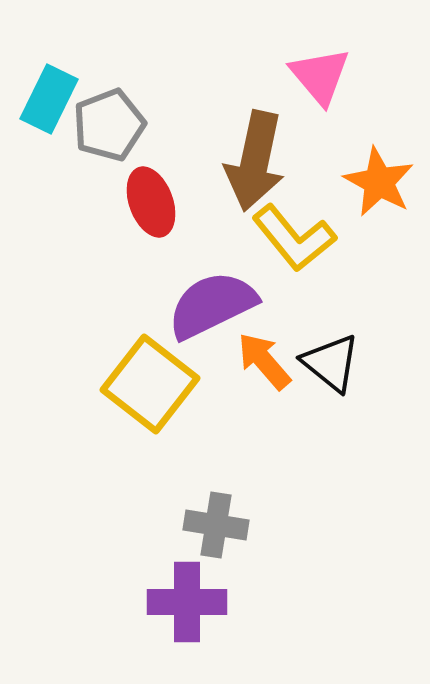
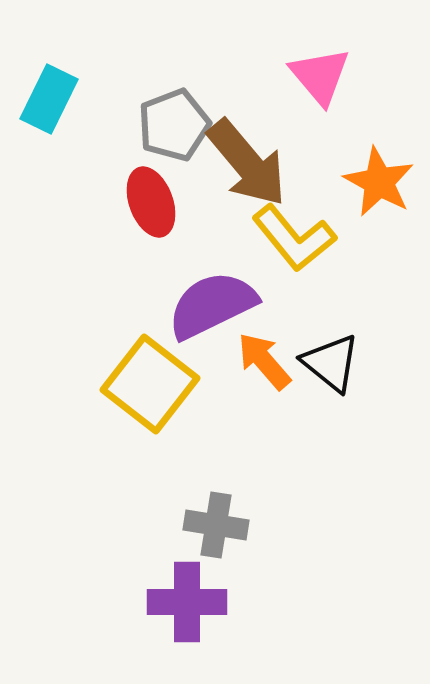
gray pentagon: moved 65 px right
brown arrow: moved 8 px left, 2 px down; rotated 52 degrees counterclockwise
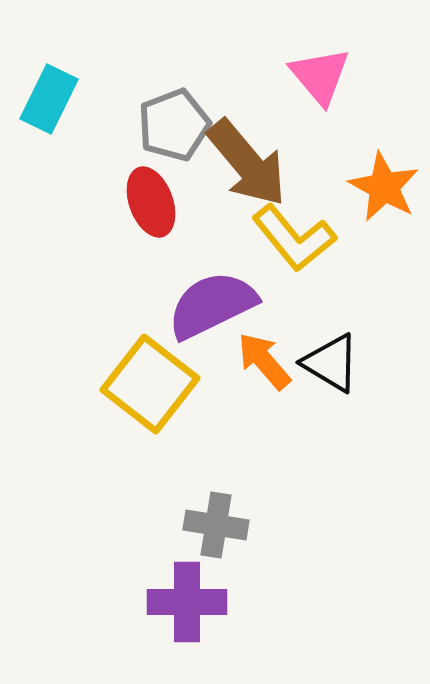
orange star: moved 5 px right, 5 px down
black triangle: rotated 8 degrees counterclockwise
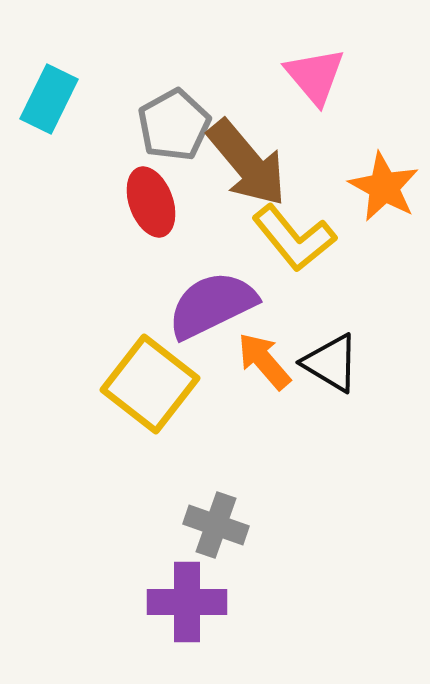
pink triangle: moved 5 px left
gray pentagon: rotated 8 degrees counterclockwise
gray cross: rotated 10 degrees clockwise
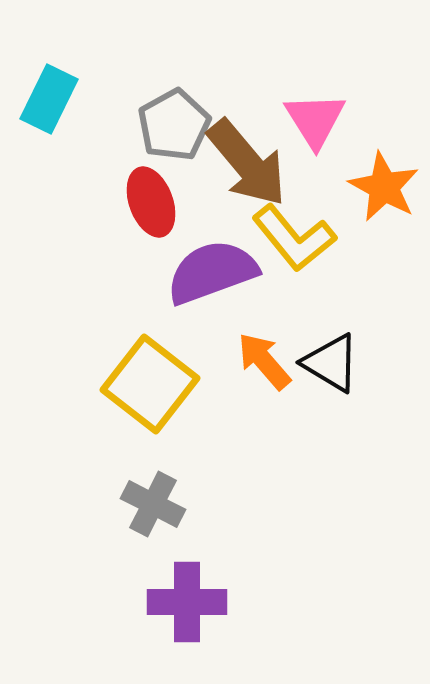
pink triangle: moved 44 px down; rotated 8 degrees clockwise
purple semicircle: moved 33 px up; rotated 6 degrees clockwise
gray cross: moved 63 px left, 21 px up; rotated 8 degrees clockwise
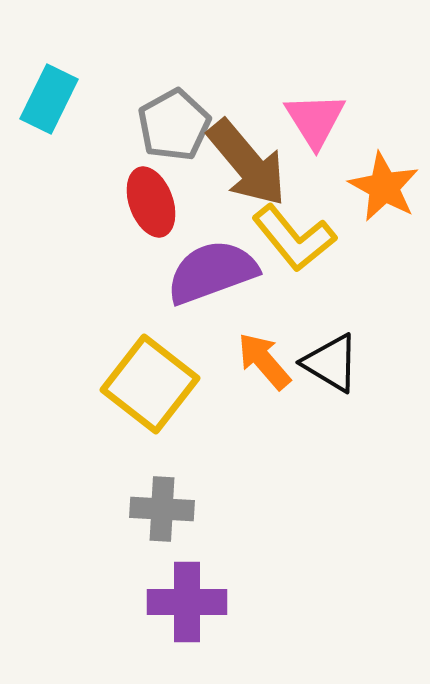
gray cross: moved 9 px right, 5 px down; rotated 24 degrees counterclockwise
